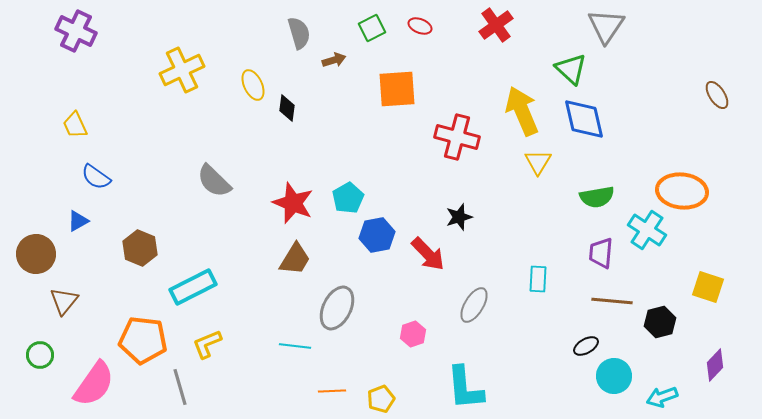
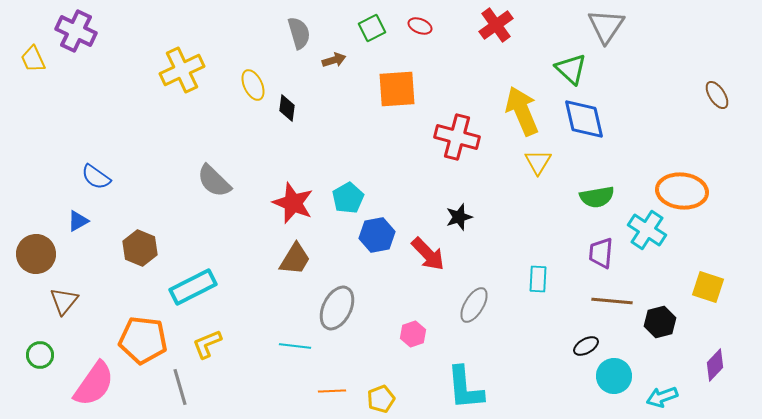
yellow trapezoid at (75, 125): moved 42 px left, 66 px up
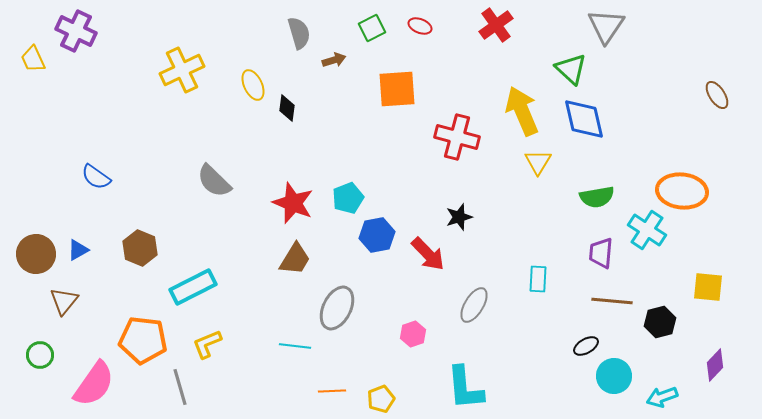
cyan pentagon at (348, 198): rotated 8 degrees clockwise
blue triangle at (78, 221): moved 29 px down
yellow square at (708, 287): rotated 12 degrees counterclockwise
